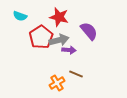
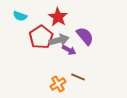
red star: moved 1 px left; rotated 18 degrees clockwise
purple semicircle: moved 4 px left, 5 px down
purple arrow: rotated 24 degrees clockwise
brown line: moved 2 px right, 3 px down
orange cross: moved 1 px right, 1 px down
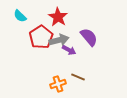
cyan semicircle: rotated 24 degrees clockwise
purple semicircle: moved 4 px right, 1 px down
orange cross: rotated 14 degrees clockwise
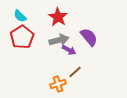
red pentagon: moved 19 px left
brown line: moved 3 px left, 5 px up; rotated 64 degrees counterclockwise
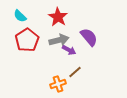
red pentagon: moved 5 px right, 3 px down
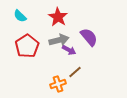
red pentagon: moved 6 px down
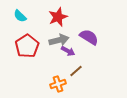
red star: rotated 18 degrees clockwise
purple semicircle: rotated 18 degrees counterclockwise
purple arrow: moved 1 px left, 1 px down
brown line: moved 1 px right, 1 px up
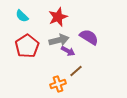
cyan semicircle: moved 2 px right
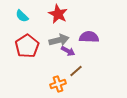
red star: moved 3 px up; rotated 24 degrees counterclockwise
purple semicircle: rotated 30 degrees counterclockwise
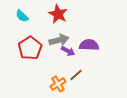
purple semicircle: moved 8 px down
red pentagon: moved 3 px right, 2 px down
brown line: moved 4 px down
orange cross: rotated 14 degrees counterclockwise
